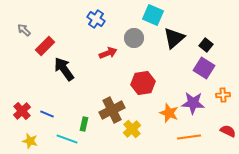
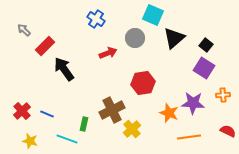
gray circle: moved 1 px right
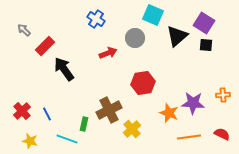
black triangle: moved 3 px right, 2 px up
black square: rotated 32 degrees counterclockwise
purple square: moved 45 px up
brown cross: moved 3 px left
blue line: rotated 40 degrees clockwise
red semicircle: moved 6 px left, 3 px down
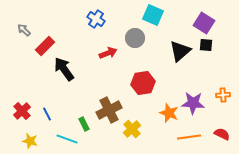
black triangle: moved 3 px right, 15 px down
green rectangle: rotated 40 degrees counterclockwise
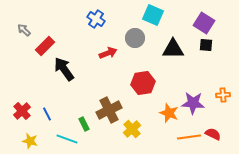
black triangle: moved 7 px left, 2 px up; rotated 40 degrees clockwise
red semicircle: moved 9 px left
